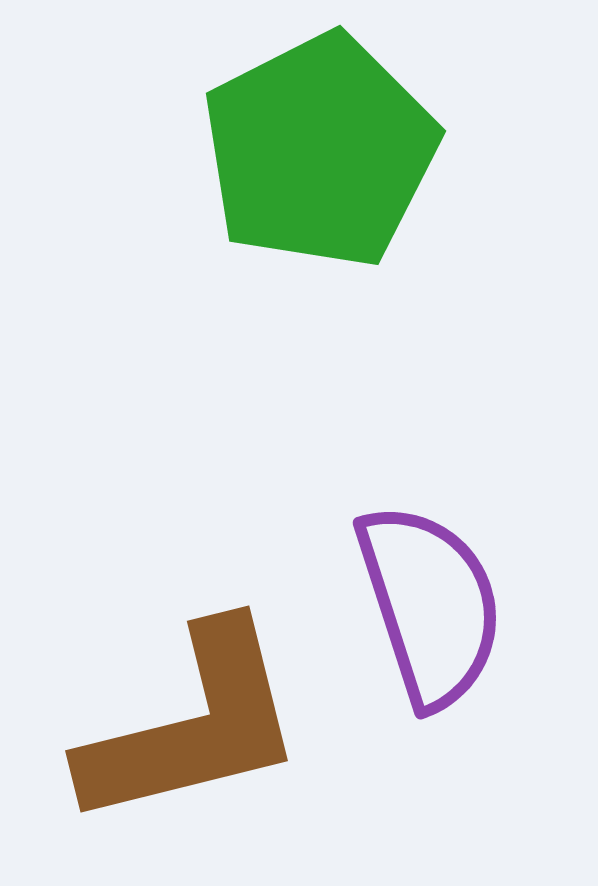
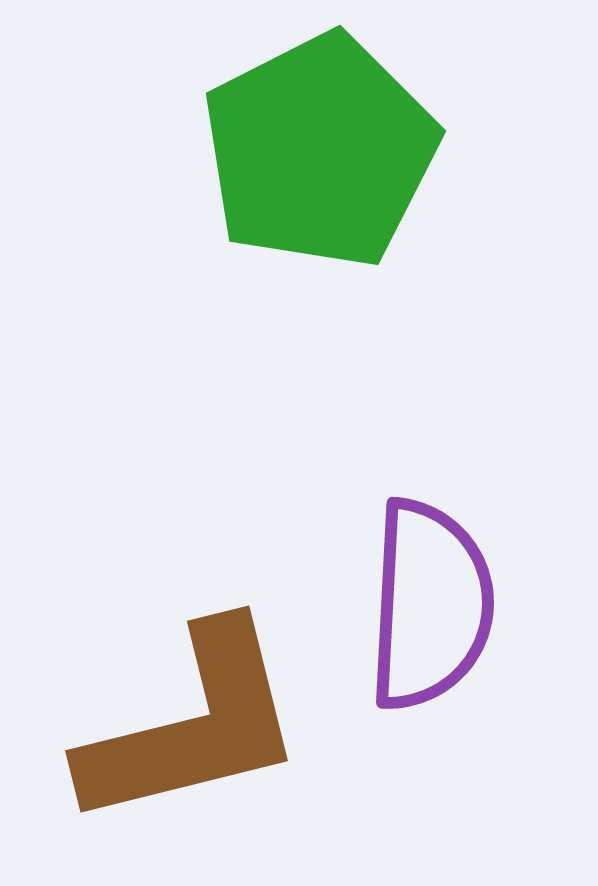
purple semicircle: rotated 21 degrees clockwise
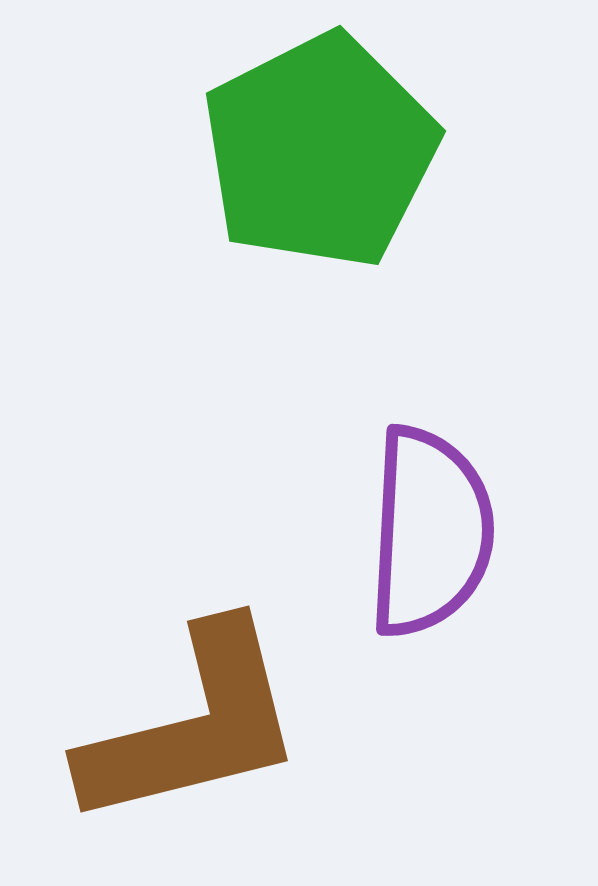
purple semicircle: moved 73 px up
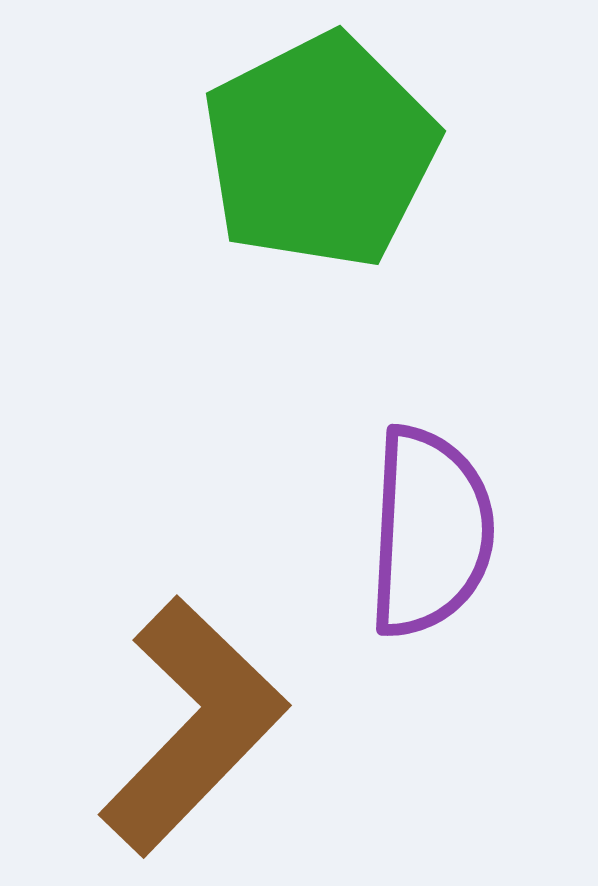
brown L-shape: rotated 32 degrees counterclockwise
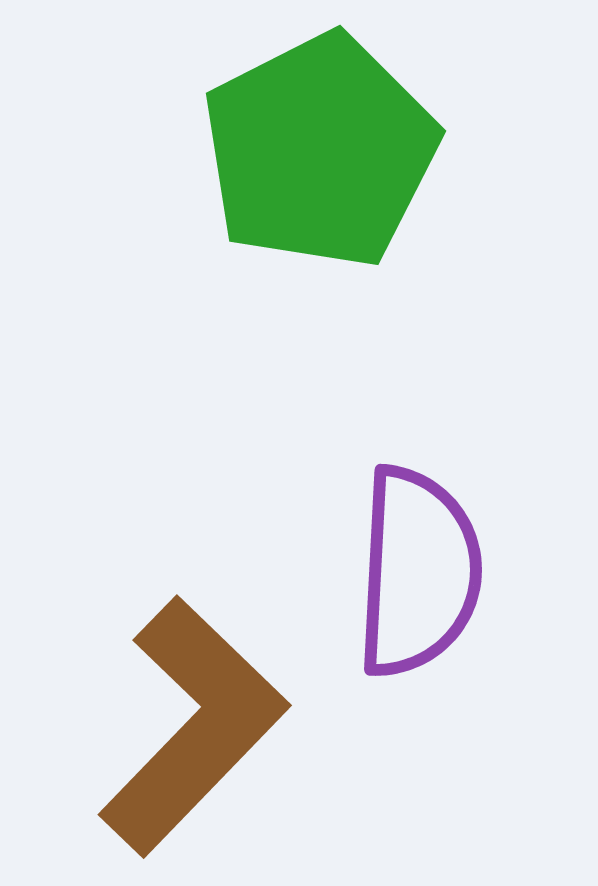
purple semicircle: moved 12 px left, 40 px down
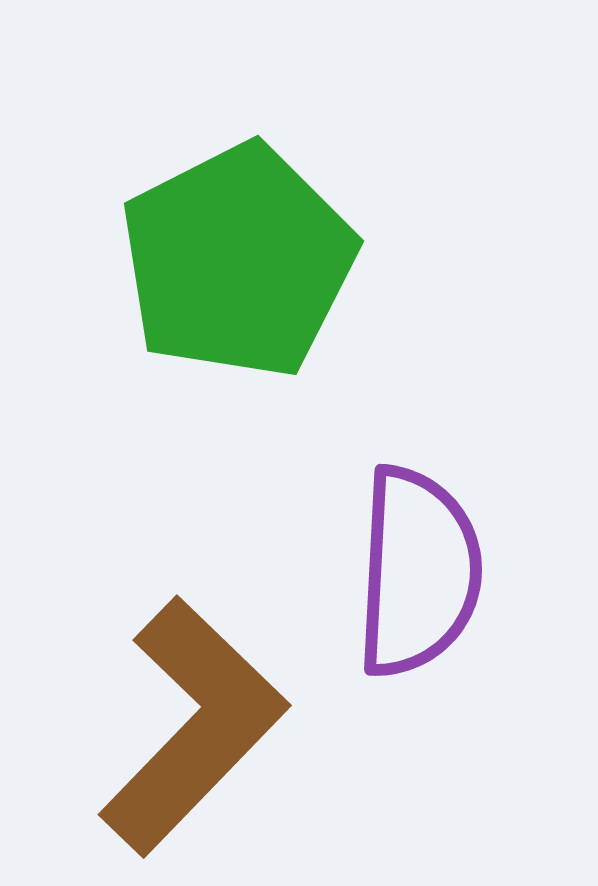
green pentagon: moved 82 px left, 110 px down
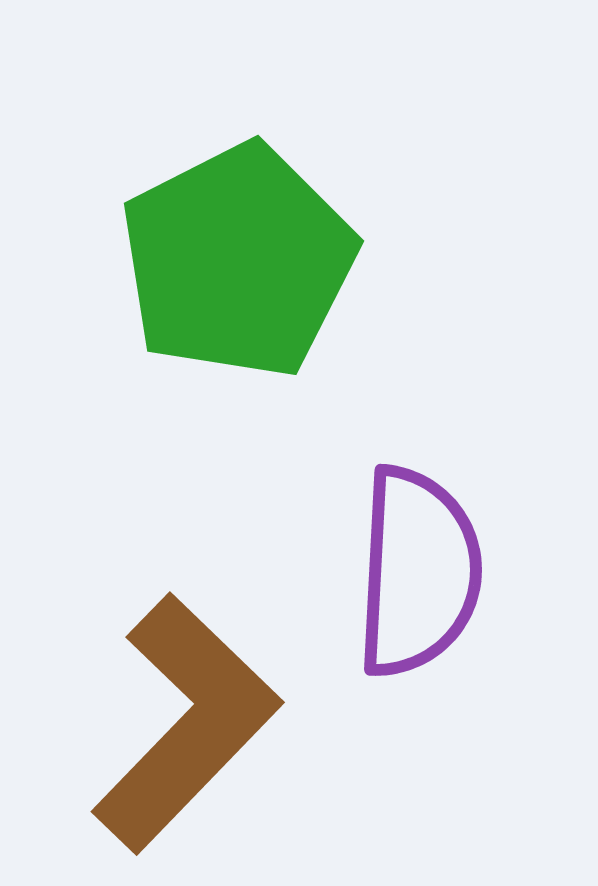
brown L-shape: moved 7 px left, 3 px up
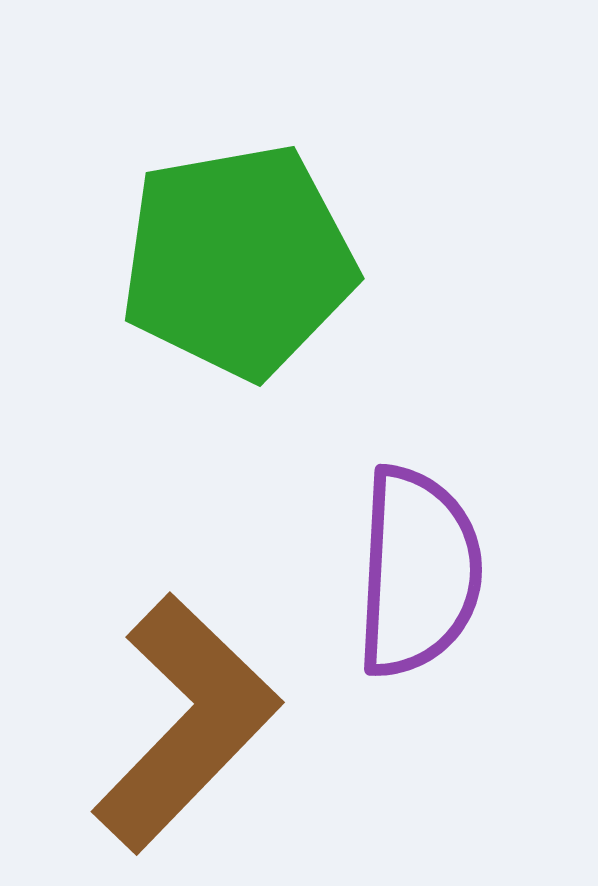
green pentagon: rotated 17 degrees clockwise
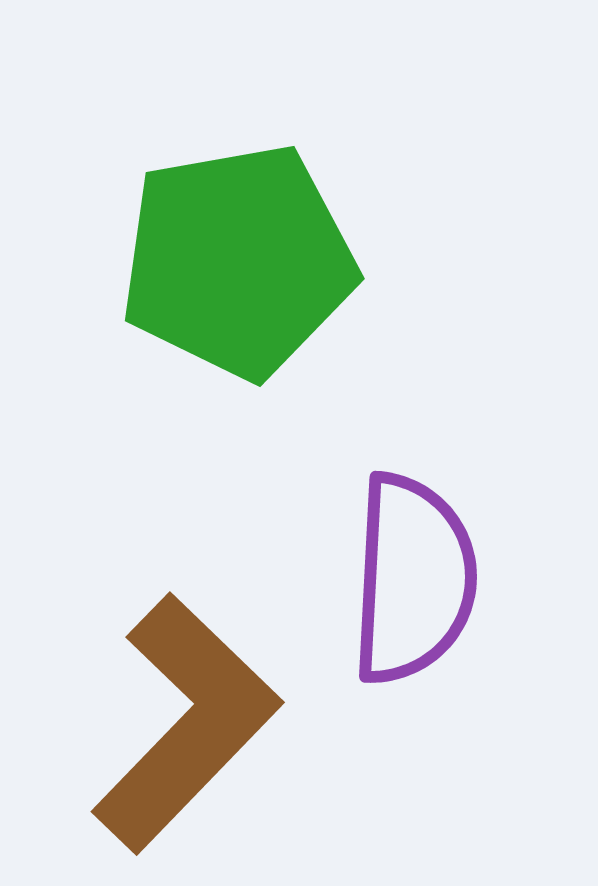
purple semicircle: moved 5 px left, 7 px down
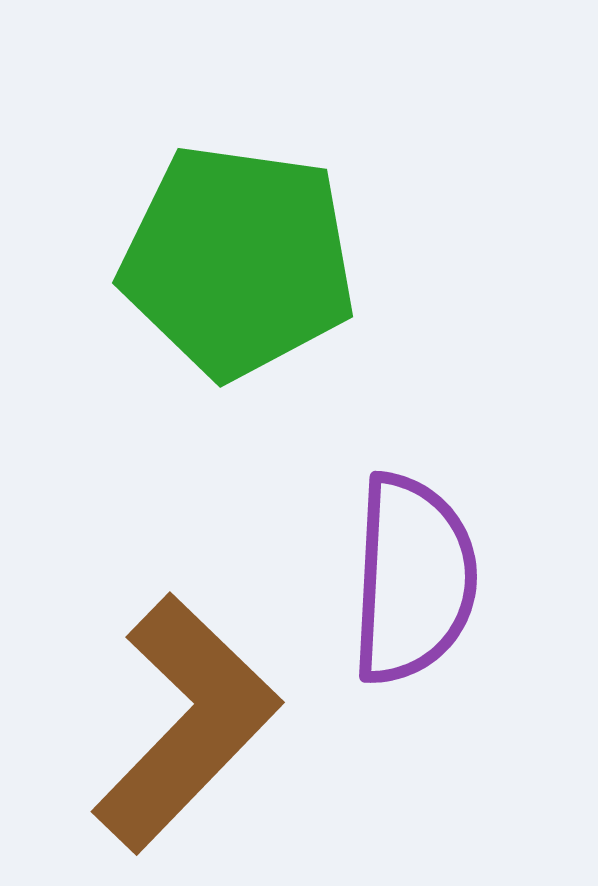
green pentagon: rotated 18 degrees clockwise
